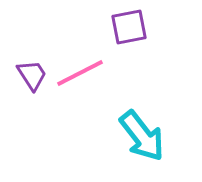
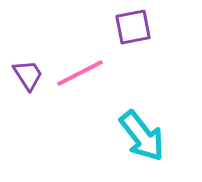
purple square: moved 4 px right
purple trapezoid: moved 4 px left
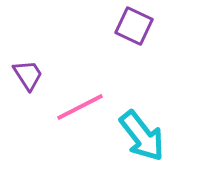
purple square: moved 1 px right, 1 px up; rotated 36 degrees clockwise
pink line: moved 34 px down
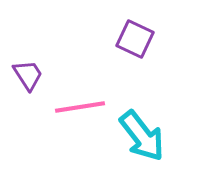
purple square: moved 1 px right, 13 px down
pink line: rotated 18 degrees clockwise
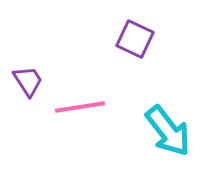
purple trapezoid: moved 6 px down
cyan arrow: moved 26 px right, 5 px up
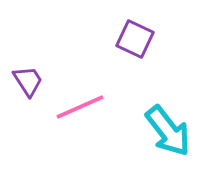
pink line: rotated 15 degrees counterclockwise
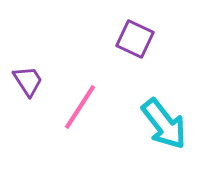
pink line: rotated 33 degrees counterclockwise
cyan arrow: moved 4 px left, 7 px up
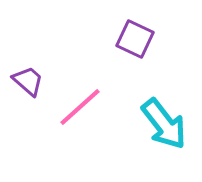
purple trapezoid: rotated 16 degrees counterclockwise
pink line: rotated 15 degrees clockwise
